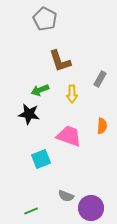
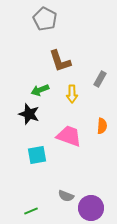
black star: rotated 10 degrees clockwise
cyan square: moved 4 px left, 4 px up; rotated 12 degrees clockwise
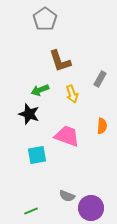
gray pentagon: rotated 10 degrees clockwise
yellow arrow: rotated 18 degrees counterclockwise
pink trapezoid: moved 2 px left
gray semicircle: moved 1 px right
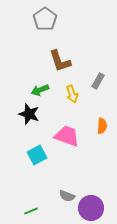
gray rectangle: moved 2 px left, 2 px down
cyan square: rotated 18 degrees counterclockwise
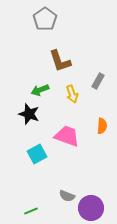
cyan square: moved 1 px up
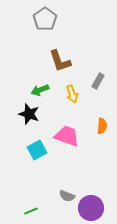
cyan square: moved 4 px up
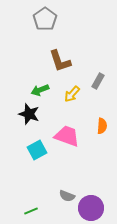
yellow arrow: rotated 60 degrees clockwise
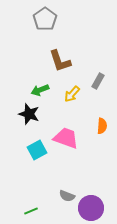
pink trapezoid: moved 1 px left, 2 px down
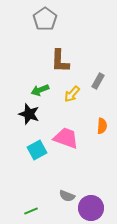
brown L-shape: rotated 20 degrees clockwise
